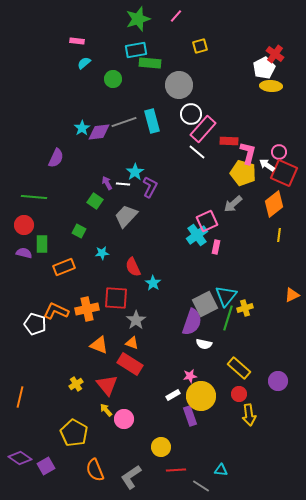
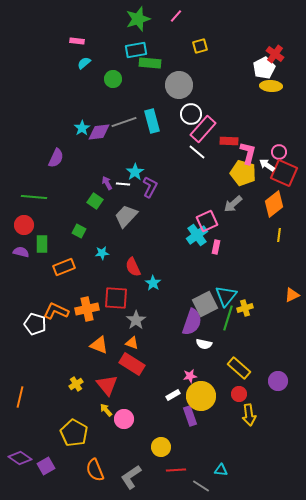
purple semicircle at (24, 253): moved 3 px left, 1 px up
red rectangle at (130, 364): moved 2 px right
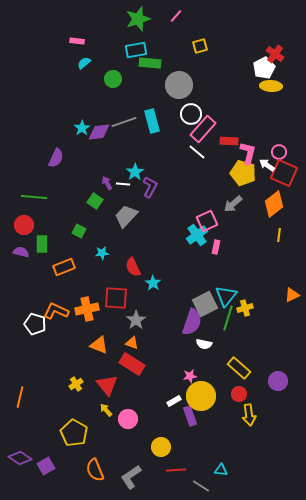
white rectangle at (173, 395): moved 1 px right, 6 px down
pink circle at (124, 419): moved 4 px right
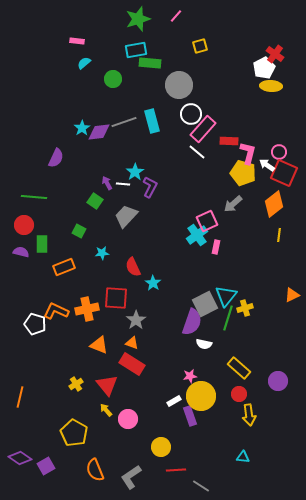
cyan triangle at (221, 470): moved 22 px right, 13 px up
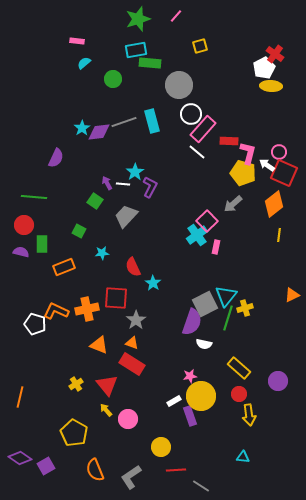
pink square at (207, 221): rotated 20 degrees counterclockwise
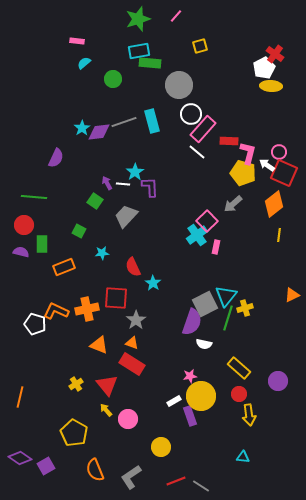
cyan rectangle at (136, 50): moved 3 px right, 1 px down
purple L-shape at (150, 187): rotated 30 degrees counterclockwise
red line at (176, 470): moved 11 px down; rotated 18 degrees counterclockwise
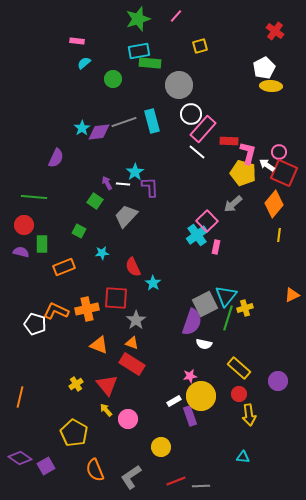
red cross at (275, 54): moved 23 px up
orange diamond at (274, 204): rotated 12 degrees counterclockwise
gray line at (201, 486): rotated 36 degrees counterclockwise
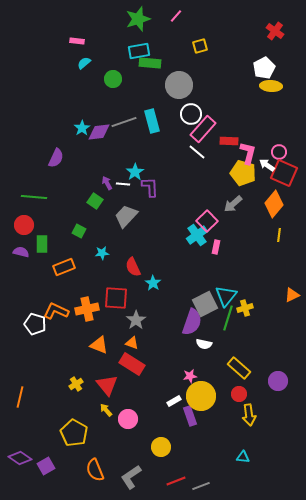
gray line at (201, 486): rotated 18 degrees counterclockwise
